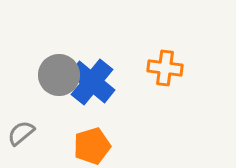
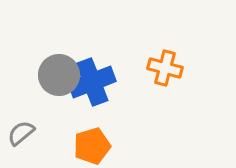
orange cross: rotated 8 degrees clockwise
blue cross: rotated 30 degrees clockwise
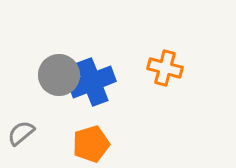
orange pentagon: moved 1 px left, 2 px up
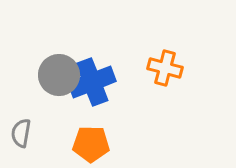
gray semicircle: rotated 40 degrees counterclockwise
orange pentagon: rotated 18 degrees clockwise
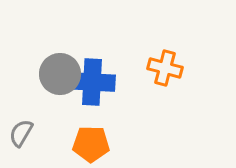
gray circle: moved 1 px right, 1 px up
blue cross: rotated 24 degrees clockwise
gray semicircle: rotated 20 degrees clockwise
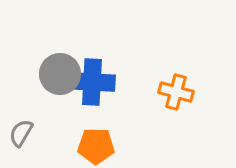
orange cross: moved 11 px right, 24 px down
orange pentagon: moved 5 px right, 2 px down
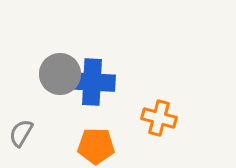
orange cross: moved 17 px left, 26 px down
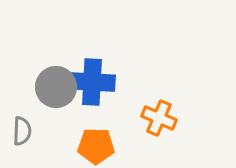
gray circle: moved 4 px left, 13 px down
orange cross: rotated 8 degrees clockwise
gray semicircle: moved 1 px right, 2 px up; rotated 152 degrees clockwise
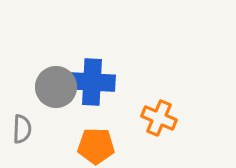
gray semicircle: moved 2 px up
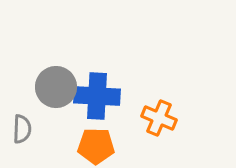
blue cross: moved 5 px right, 14 px down
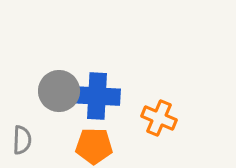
gray circle: moved 3 px right, 4 px down
gray semicircle: moved 11 px down
orange pentagon: moved 2 px left
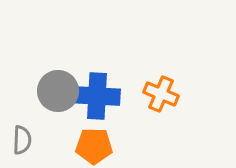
gray circle: moved 1 px left
orange cross: moved 2 px right, 24 px up
